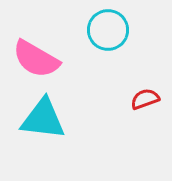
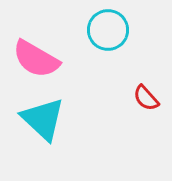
red semicircle: moved 1 px right, 1 px up; rotated 112 degrees counterclockwise
cyan triangle: rotated 36 degrees clockwise
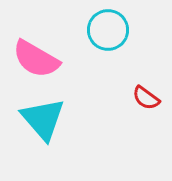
red semicircle: rotated 12 degrees counterclockwise
cyan triangle: rotated 6 degrees clockwise
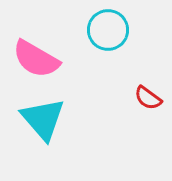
red semicircle: moved 2 px right
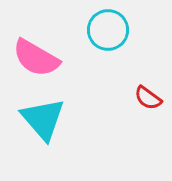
pink semicircle: moved 1 px up
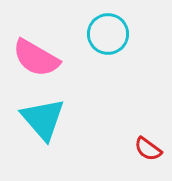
cyan circle: moved 4 px down
red semicircle: moved 51 px down
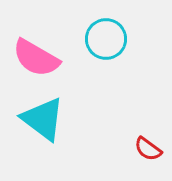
cyan circle: moved 2 px left, 5 px down
cyan triangle: rotated 12 degrees counterclockwise
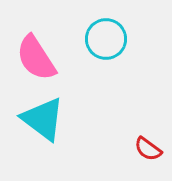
pink semicircle: rotated 27 degrees clockwise
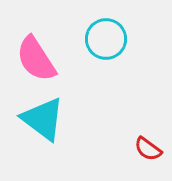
pink semicircle: moved 1 px down
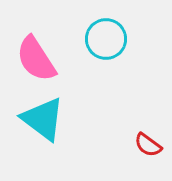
red semicircle: moved 4 px up
